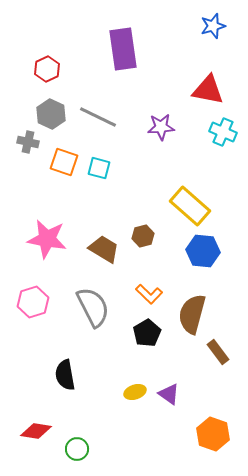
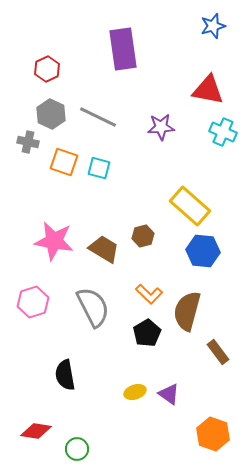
pink star: moved 7 px right, 2 px down
brown semicircle: moved 5 px left, 3 px up
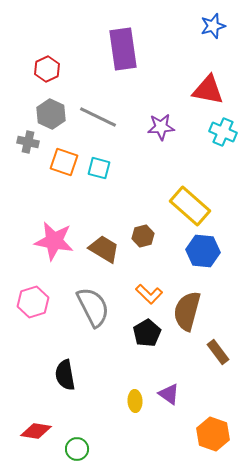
yellow ellipse: moved 9 px down; rotated 75 degrees counterclockwise
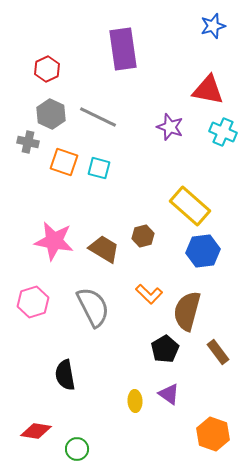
purple star: moved 9 px right; rotated 24 degrees clockwise
blue hexagon: rotated 12 degrees counterclockwise
black pentagon: moved 18 px right, 16 px down
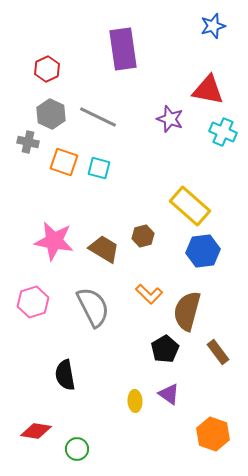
purple star: moved 8 px up
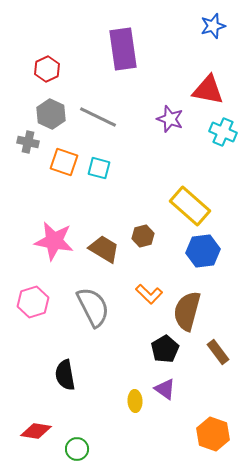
purple triangle: moved 4 px left, 5 px up
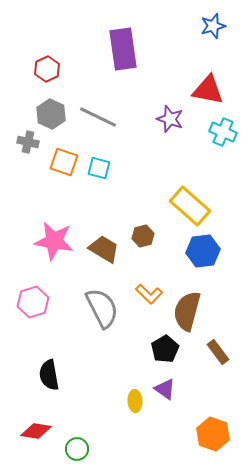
gray semicircle: moved 9 px right, 1 px down
black semicircle: moved 16 px left
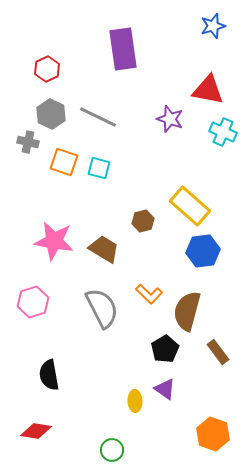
brown hexagon: moved 15 px up
green circle: moved 35 px right, 1 px down
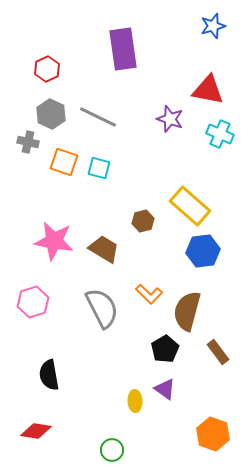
cyan cross: moved 3 px left, 2 px down
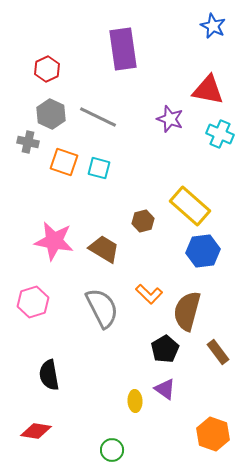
blue star: rotated 30 degrees counterclockwise
